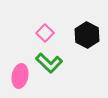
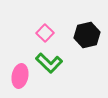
black hexagon: rotated 20 degrees clockwise
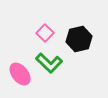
black hexagon: moved 8 px left, 4 px down
pink ellipse: moved 2 px up; rotated 50 degrees counterclockwise
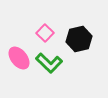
pink ellipse: moved 1 px left, 16 px up
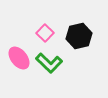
black hexagon: moved 3 px up
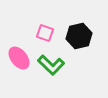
pink square: rotated 24 degrees counterclockwise
green L-shape: moved 2 px right, 2 px down
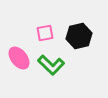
pink square: rotated 30 degrees counterclockwise
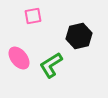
pink square: moved 12 px left, 17 px up
green L-shape: rotated 104 degrees clockwise
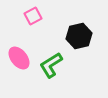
pink square: rotated 18 degrees counterclockwise
